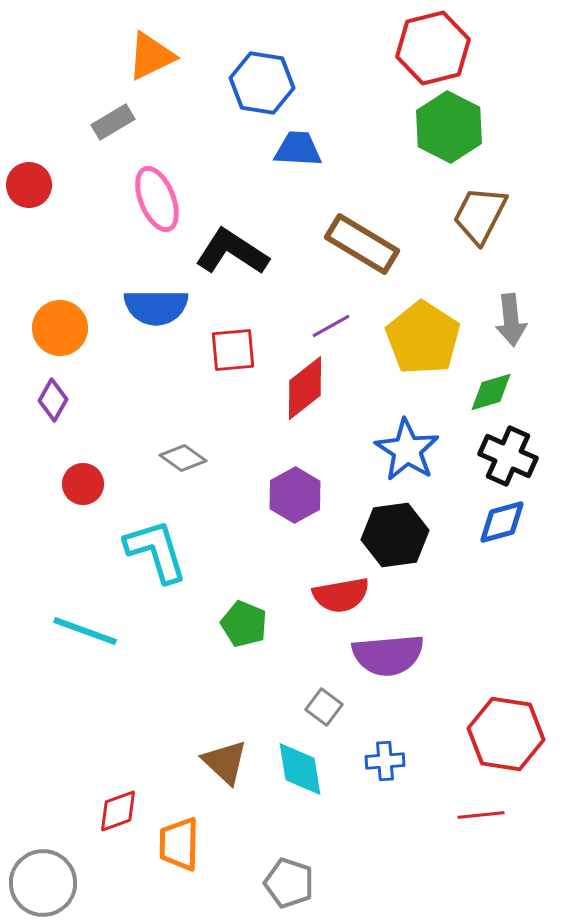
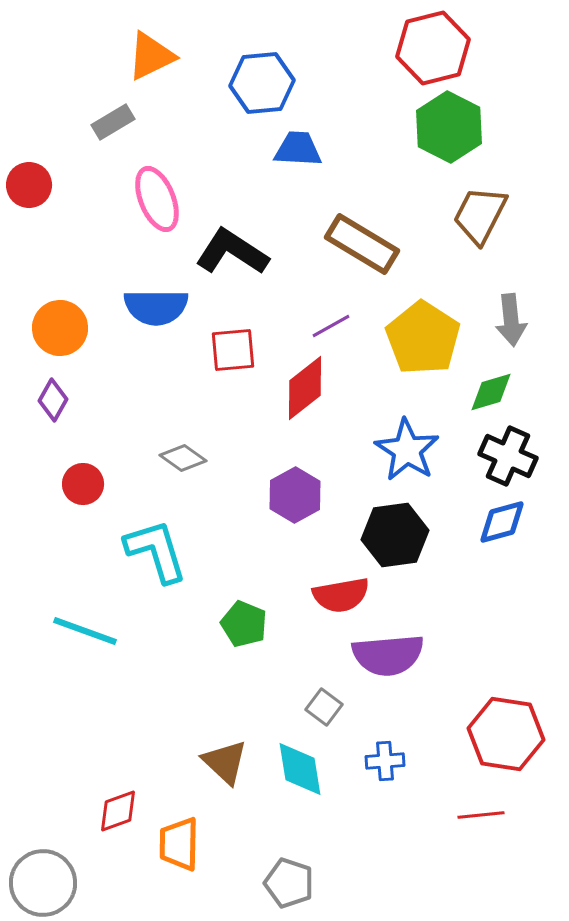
blue hexagon at (262, 83): rotated 14 degrees counterclockwise
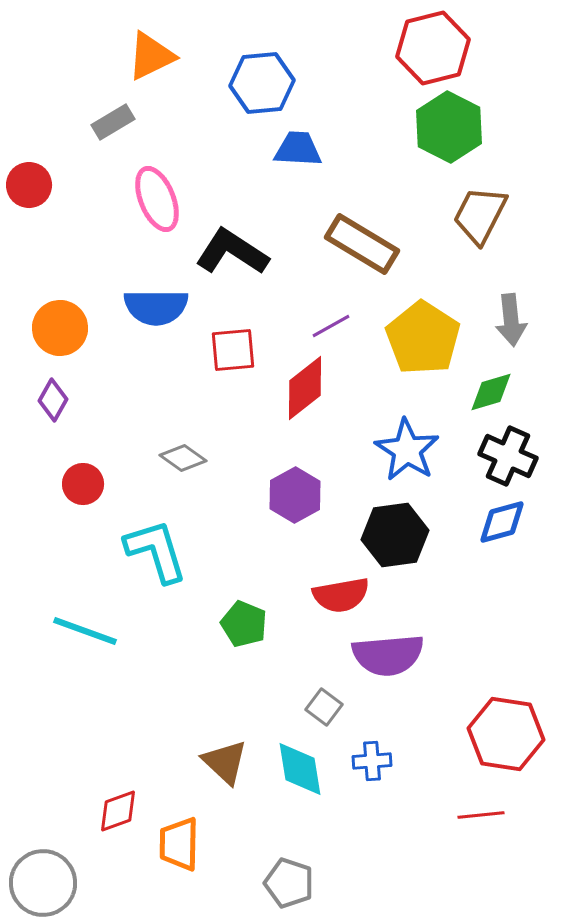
blue cross at (385, 761): moved 13 px left
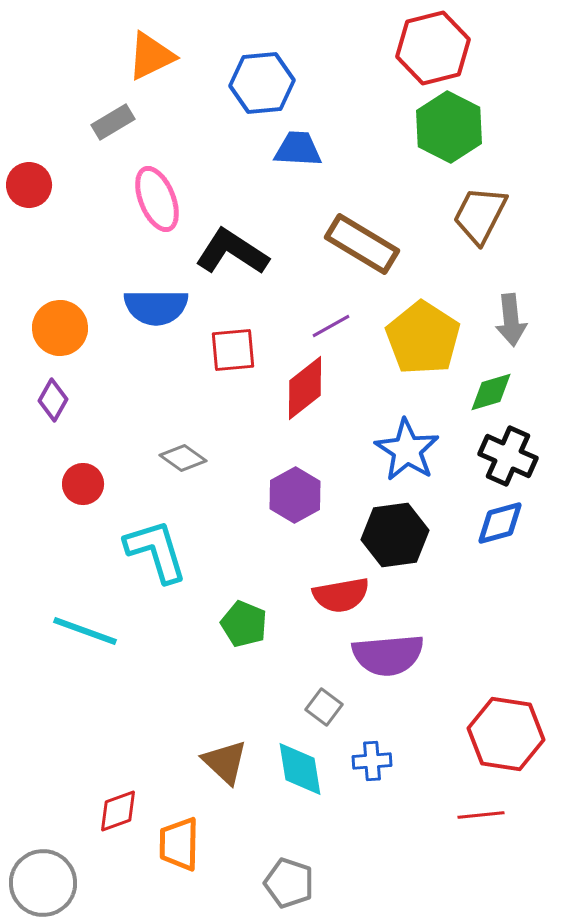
blue diamond at (502, 522): moved 2 px left, 1 px down
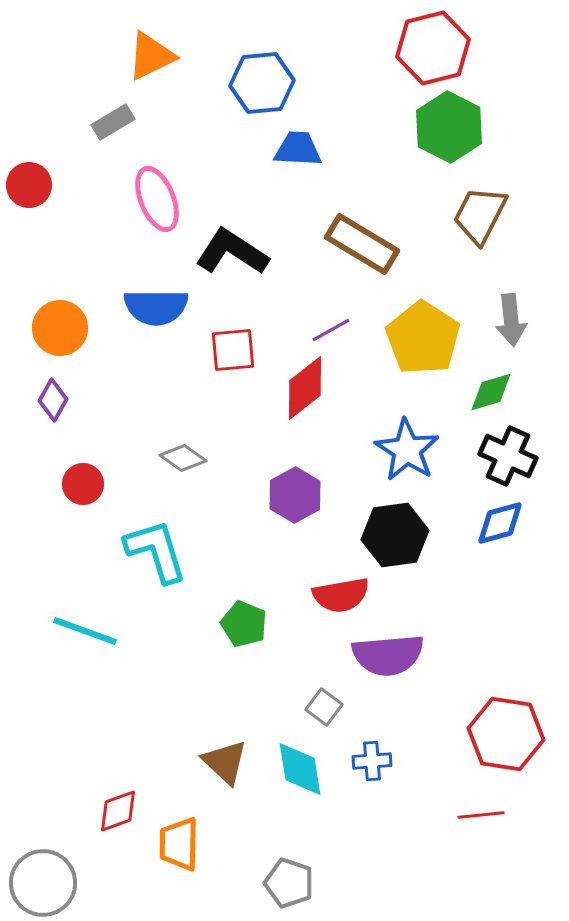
purple line at (331, 326): moved 4 px down
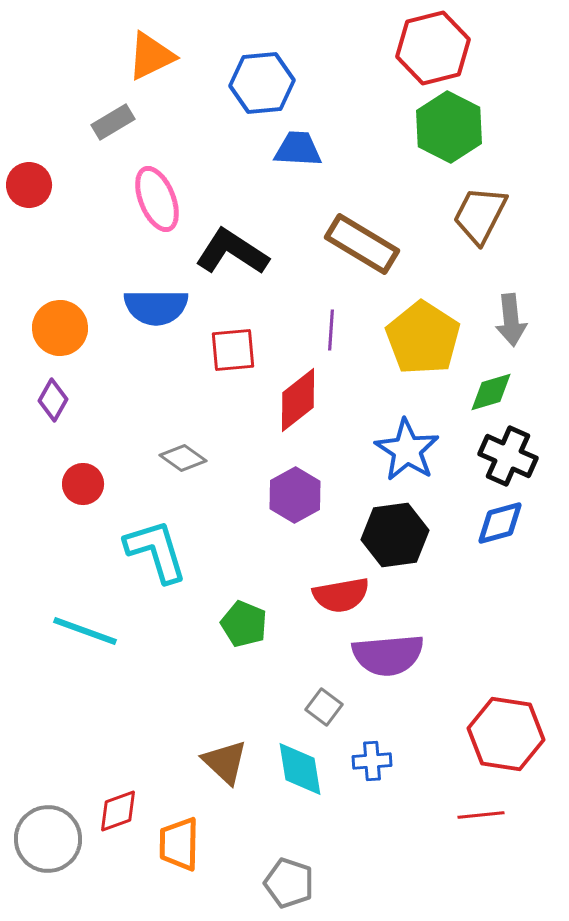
purple line at (331, 330): rotated 57 degrees counterclockwise
red diamond at (305, 388): moved 7 px left, 12 px down
gray circle at (43, 883): moved 5 px right, 44 px up
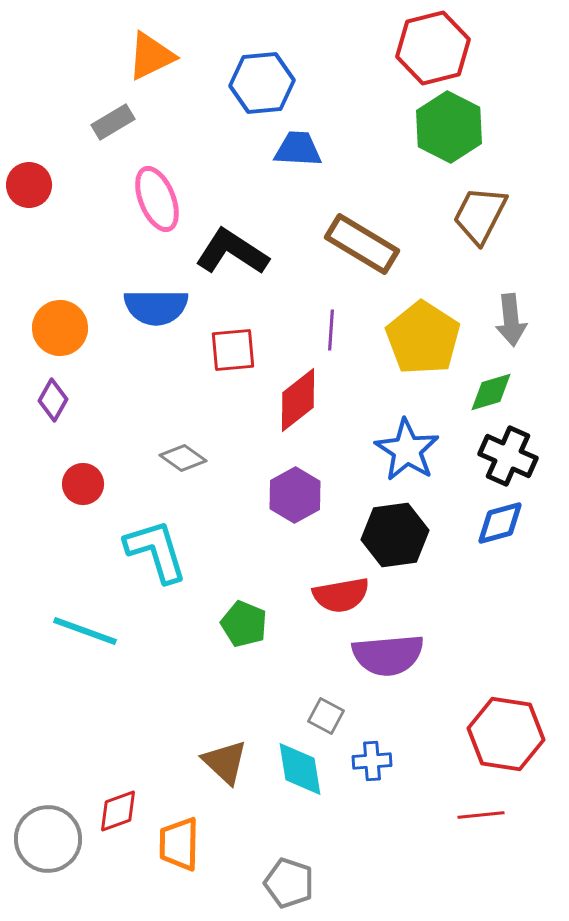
gray square at (324, 707): moved 2 px right, 9 px down; rotated 9 degrees counterclockwise
